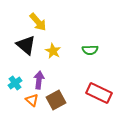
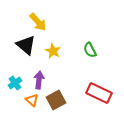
green semicircle: rotated 63 degrees clockwise
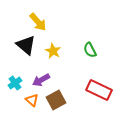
purple arrow: moved 2 px right; rotated 126 degrees counterclockwise
red rectangle: moved 3 px up
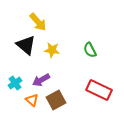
yellow star: moved 1 px left, 1 px up; rotated 21 degrees counterclockwise
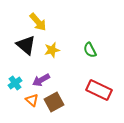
yellow star: rotated 21 degrees counterclockwise
brown square: moved 2 px left, 2 px down
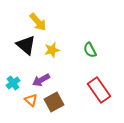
cyan cross: moved 2 px left
red rectangle: rotated 30 degrees clockwise
orange triangle: moved 1 px left
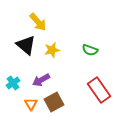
green semicircle: rotated 42 degrees counterclockwise
orange triangle: moved 4 px down; rotated 16 degrees clockwise
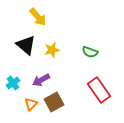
yellow arrow: moved 5 px up
green semicircle: moved 2 px down
orange triangle: rotated 16 degrees clockwise
